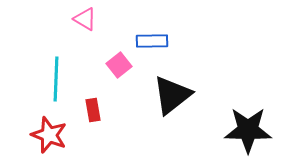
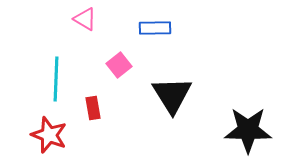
blue rectangle: moved 3 px right, 13 px up
black triangle: rotated 24 degrees counterclockwise
red rectangle: moved 2 px up
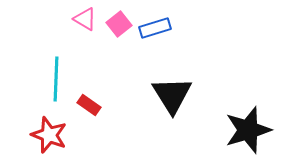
blue rectangle: rotated 16 degrees counterclockwise
pink square: moved 41 px up
red rectangle: moved 4 px left, 3 px up; rotated 45 degrees counterclockwise
black star: rotated 18 degrees counterclockwise
